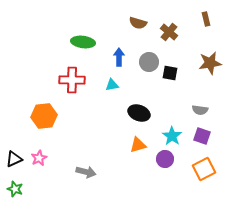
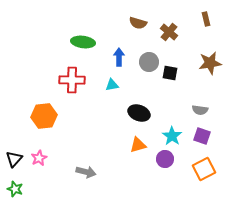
black triangle: rotated 24 degrees counterclockwise
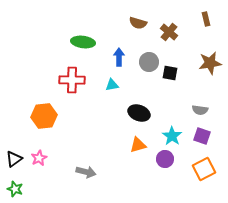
black triangle: rotated 12 degrees clockwise
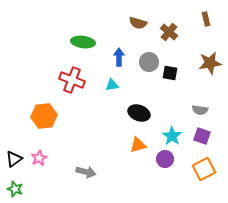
red cross: rotated 20 degrees clockwise
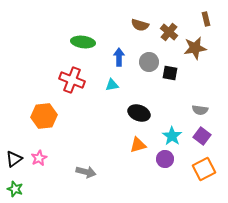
brown semicircle: moved 2 px right, 2 px down
brown star: moved 15 px left, 15 px up
purple square: rotated 18 degrees clockwise
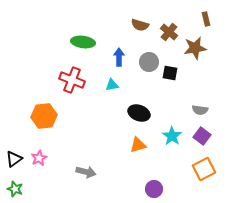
purple circle: moved 11 px left, 30 px down
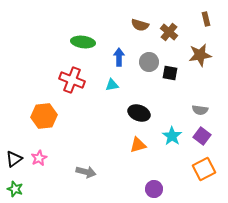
brown star: moved 5 px right, 7 px down
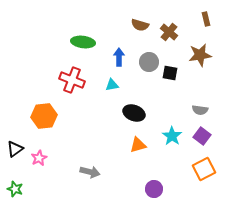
black ellipse: moved 5 px left
black triangle: moved 1 px right, 10 px up
gray arrow: moved 4 px right
